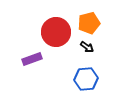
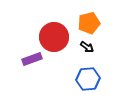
red circle: moved 2 px left, 5 px down
blue hexagon: moved 2 px right
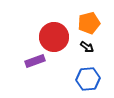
purple rectangle: moved 3 px right, 2 px down
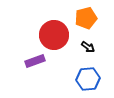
orange pentagon: moved 3 px left, 5 px up
red circle: moved 2 px up
black arrow: moved 1 px right
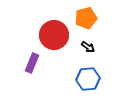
purple rectangle: moved 3 px left, 2 px down; rotated 48 degrees counterclockwise
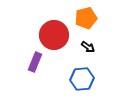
purple rectangle: moved 3 px right, 1 px up
blue hexagon: moved 6 px left
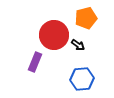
black arrow: moved 10 px left, 2 px up
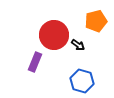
orange pentagon: moved 10 px right, 3 px down
blue hexagon: moved 2 px down; rotated 20 degrees clockwise
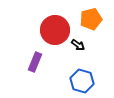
orange pentagon: moved 5 px left, 2 px up
red circle: moved 1 px right, 5 px up
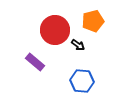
orange pentagon: moved 2 px right, 2 px down
purple rectangle: rotated 72 degrees counterclockwise
blue hexagon: rotated 10 degrees counterclockwise
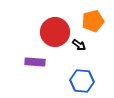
red circle: moved 2 px down
black arrow: moved 1 px right
purple rectangle: rotated 36 degrees counterclockwise
